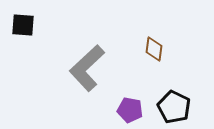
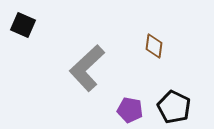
black square: rotated 20 degrees clockwise
brown diamond: moved 3 px up
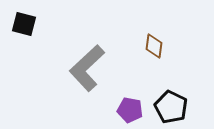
black square: moved 1 px right, 1 px up; rotated 10 degrees counterclockwise
black pentagon: moved 3 px left
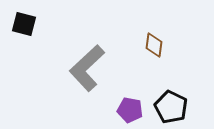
brown diamond: moved 1 px up
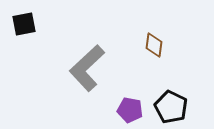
black square: rotated 25 degrees counterclockwise
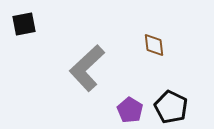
brown diamond: rotated 15 degrees counterclockwise
purple pentagon: rotated 20 degrees clockwise
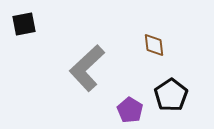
black pentagon: moved 12 px up; rotated 12 degrees clockwise
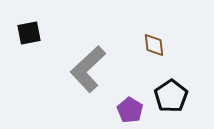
black square: moved 5 px right, 9 px down
gray L-shape: moved 1 px right, 1 px down
black pentagon: moved 1 px down
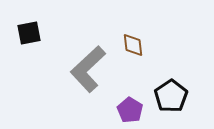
brown diamond: moved 21 px left
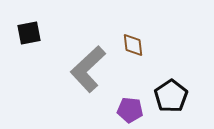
purple pentagon: rotated 25 degrees counterclockwise
